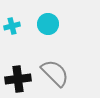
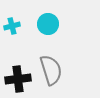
gray semicircle: moved 4 px left, 3 px up; rotated 28 degrees clockwise
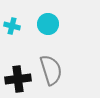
cyan cross: rotated 28 degrees clockwise
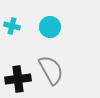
cyan circle: moved 2 px right, 3 px down
gray semicircle: rotated 12 degrees counterclockwise
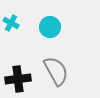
cyan cross: moved 1 px left, 3 px up; rotated 14 degrees clockwise
gray semicircle: moved 5 px right, 1 px down
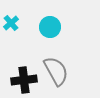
cyan cross: rotated 21 degrees clockwise
black cross: moved 6 px right, 1 px down
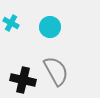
cyan cross: rotated 21 degrees counterclockwise
black cross: moved 1 px left; rotated 20 degrees clockwise
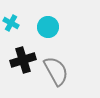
cyan circle: moved 2 px left
black cross: moved 20 px up; rotated 30 degrees counterclockwise
